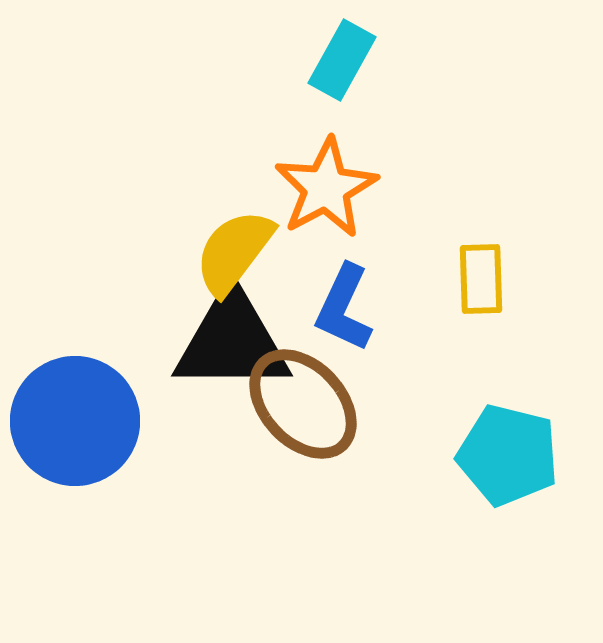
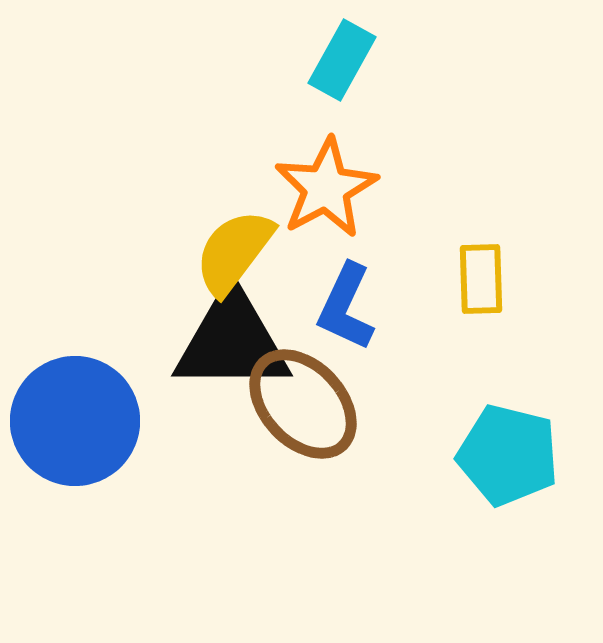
blue L-shape: moved 2 px right, 1 px up
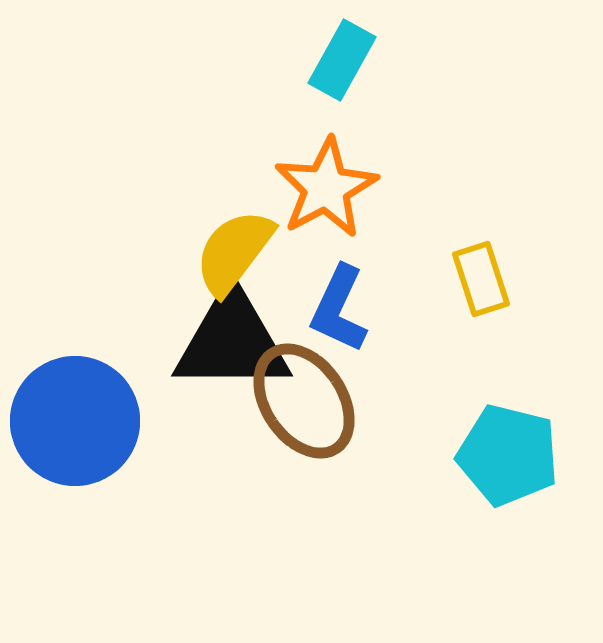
yellow rectangle: rotated 16 degrees counterclockwise
blue L-shape: moved 7 px left, 2 px down
brown ellipse: moved 1 px right, 3 px up; rotated 9 degrees clockwise
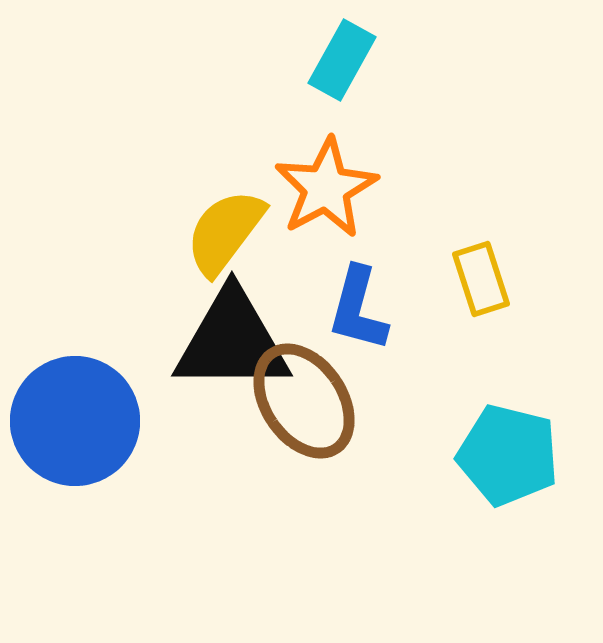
yellow semicircle: moved 9 px left, 20 px up
blue L-shape: moved 19 px right; rotated 10 degrees counterclockwise
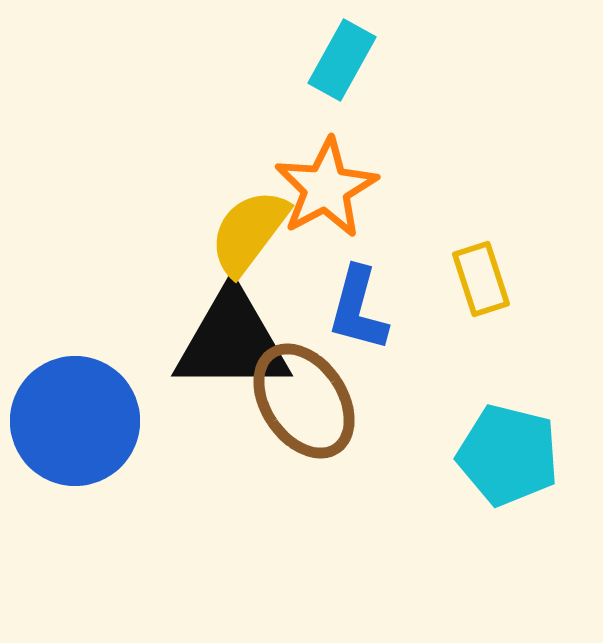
yellow semicircle: moved 24 px right
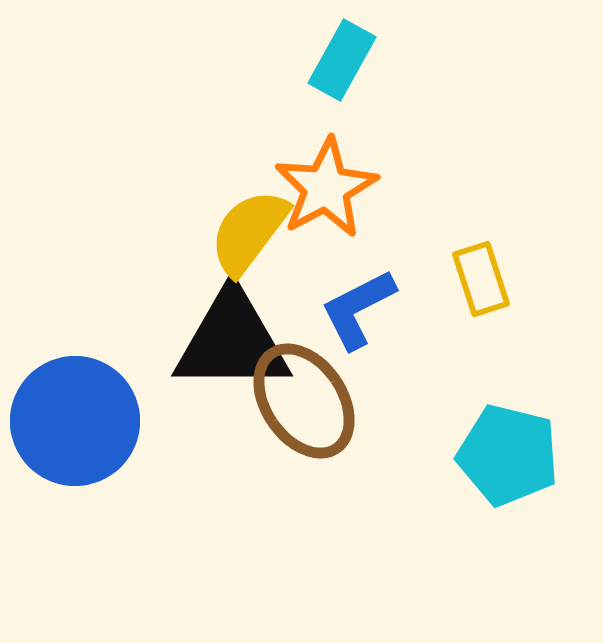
blue L-shape: rotated 48 degrees clockwise
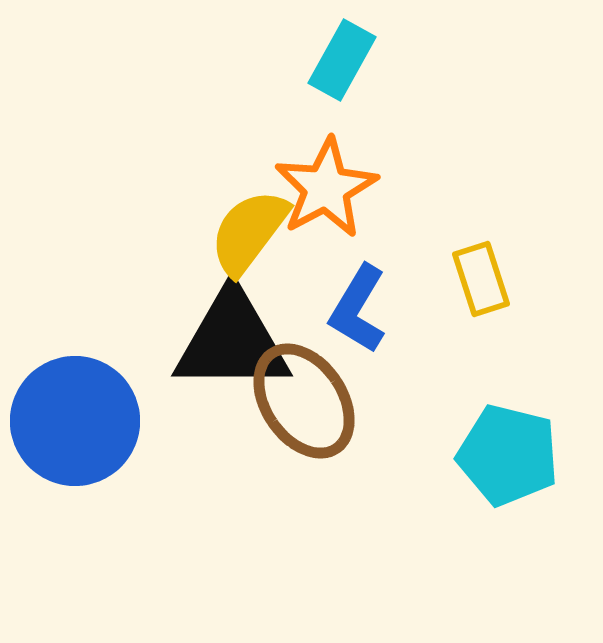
blue L-shape: rotated 32 degrees counterclockwise
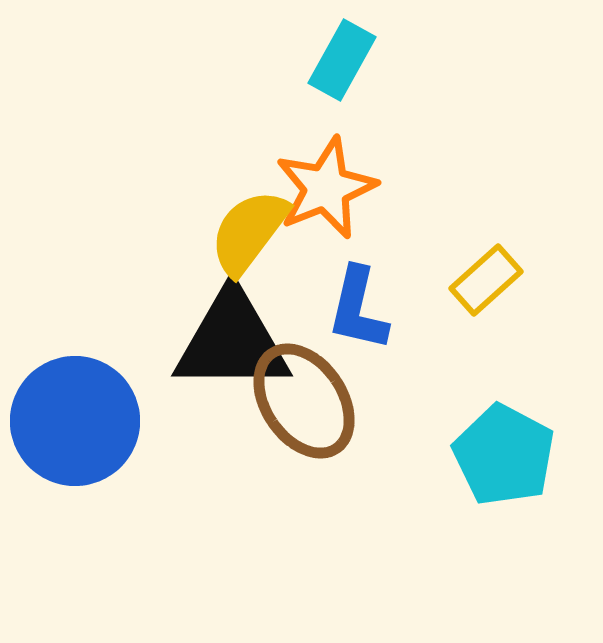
orange star: rotated 6 degrees clockwise
yellow rectangle: moved 5 px right, 1 px down; rotated 66 degrees clockwise
blue L-shape: rotated 18 degrees counterclockwise
cyan pentagon: moved 4 px left; rotated 14 degrees clockwise
